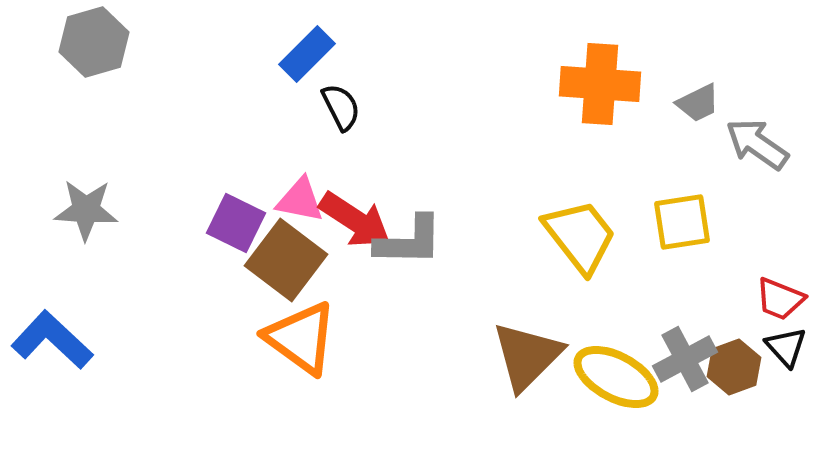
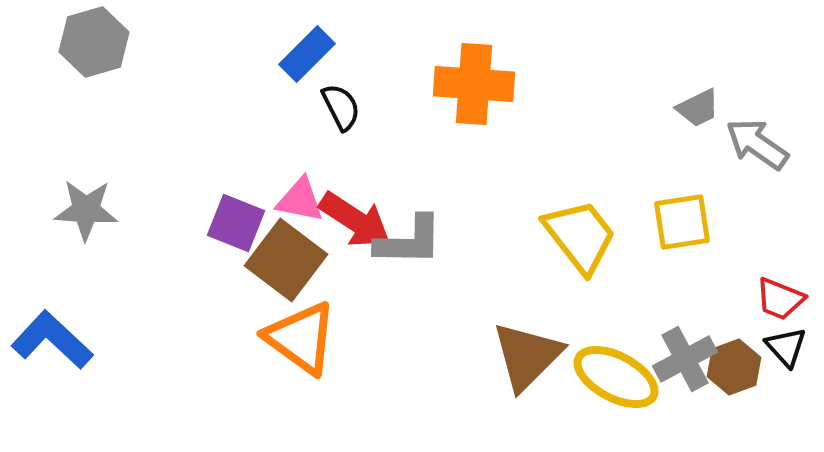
orange cross: moved 126 px left
gray trapezoid: moved 5 px down
purple square: rotated 4 degrees counterclockwise
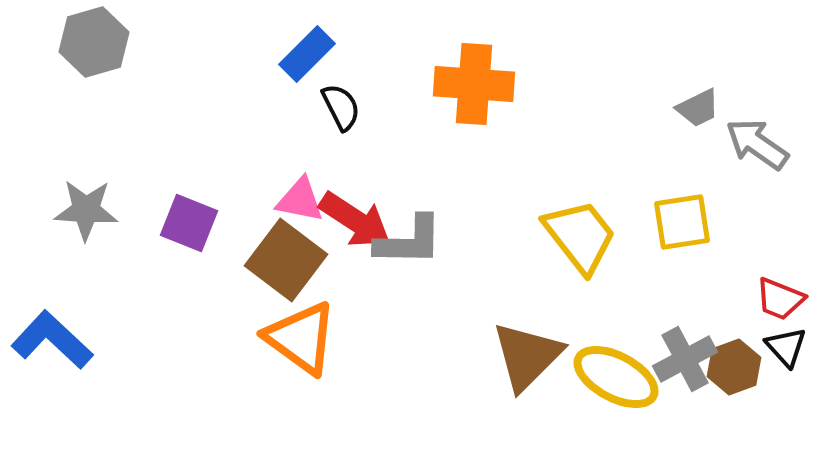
purple square: moved 47 px left
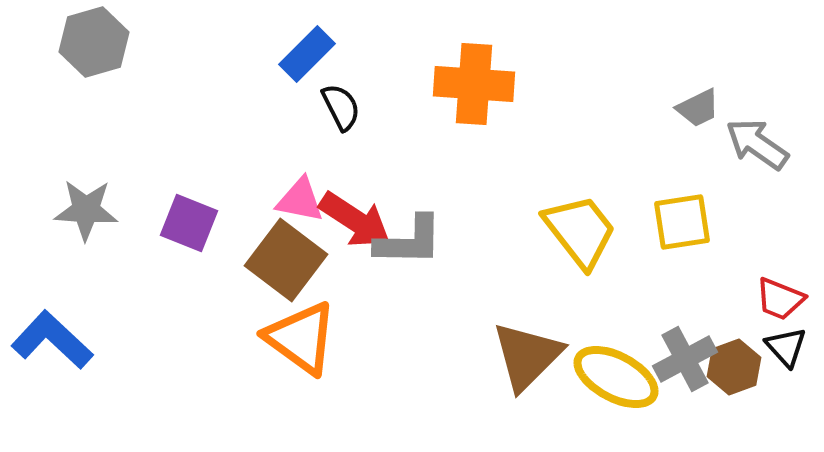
yellow trapezoid: moved 5 px up
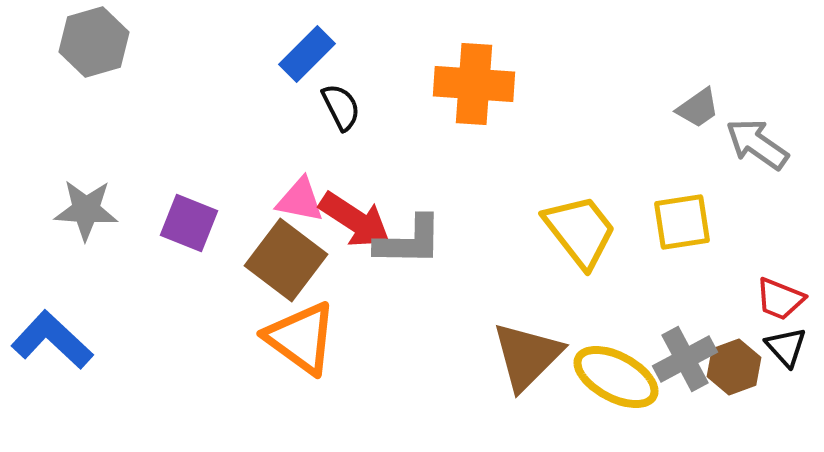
gray trapezoid: rotated 9 degrees counterclockwise
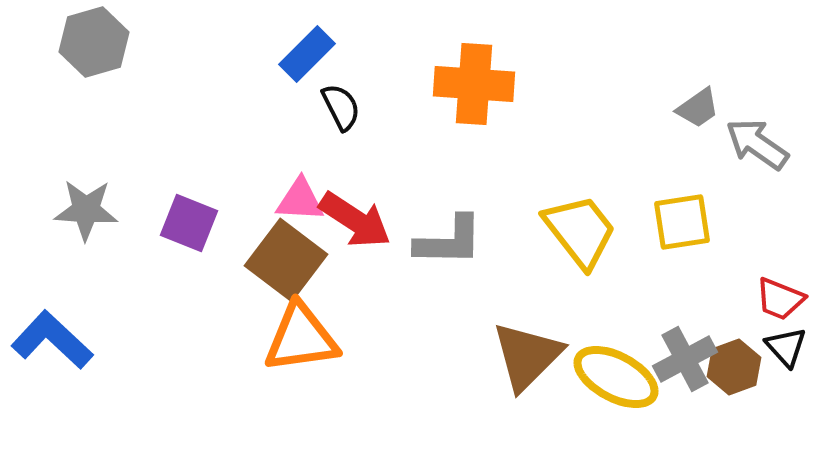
pink triangle: rotated 8 degrees counterclockwise
gray L-shape: moved 40 px right
orange triangle: rotated 44 degrees counterclockwise
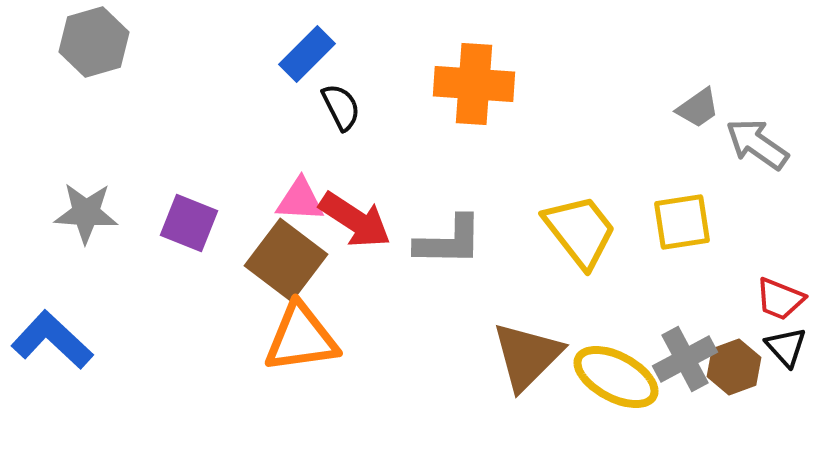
gray star: moved 3 px down
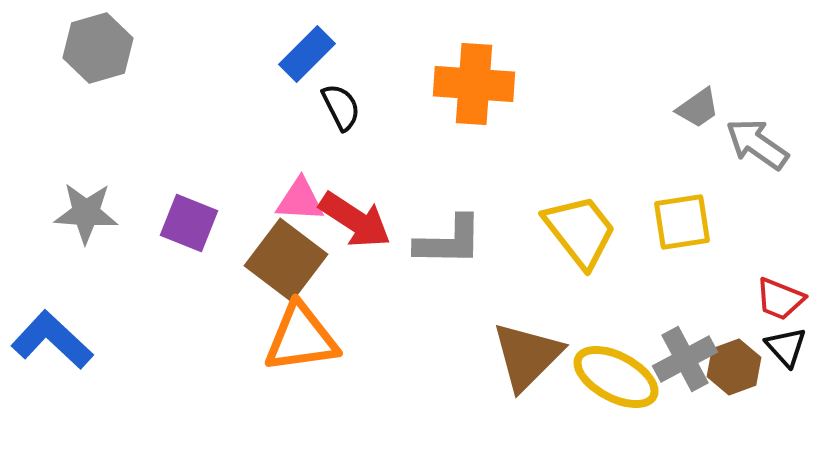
gray hexagon: moved 4 px right, 6 px down
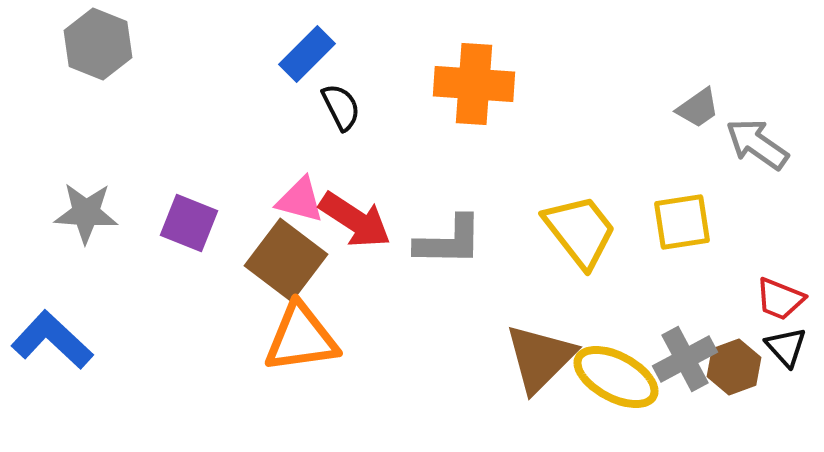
gray hexagon: moved 4 px up; rotated 22 degrees counterclockwise
pink triangle: rotated 12 degrees clockwise
brown triangle: moved 13 px right, 2 px down
